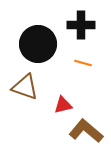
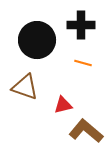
black circle: moved 1 px left, 4 px up
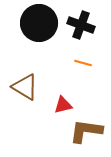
black cross: rotated 20 degrees clockwise
black circle: moved 2 px right, 17 px up
brown triangle: rotated 12 degrees clockwise
brown L-shape: rotated 32 degrees counterclockwise
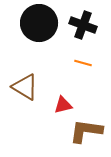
black cross: moved 2 px right
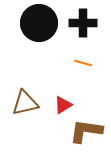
black cross: moved 2 px up; rotated 20 degrees counterclockwise
brown triangle: moved 16 px down; rotated 44 degrees counterclockwise
red triangle: rotated 18 degrees counterclockwise
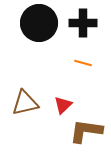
red triangle: rotated 12 degrees counterclockwise
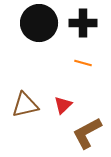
brown triangle: moved 2 px down
brown L-shape: moved 1 px right, 2 px down; rotated 36 degrees counterclockwise
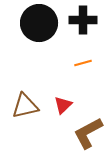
black cross: moved 3 px up
orange line: rotated 30 degrees counterclockwise
brown triangle: moved 1 px down
brown L-shape: moved 1 px right
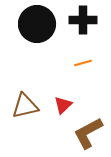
black circle: moved 2 px left, 1 px down
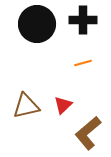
brown triangle: moved 1 px right
brown L-shape: rotated 12 degrees counterclockwise
